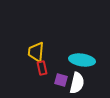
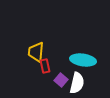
cyan ellipse: moved 1 px right
red rectangle: moved 3 px right, 2 px up
purple square: rotated 24 degrees clockwise
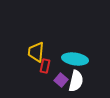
cyan ellipse: moved 8 px left, 1 px up
red rectangle: rotated 24 degrees clockwise
white semicircle: moved 1 px left, 2 px up
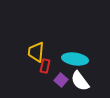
white semicircle: moved 4 px right; rotated 130 degrees clockwise
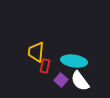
cyan ellipse: moved 1 px left, 2 px down
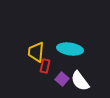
cyan ellipse: moved 4 px left, 12 px up
purple square: moved 1 px right, 1 px up
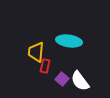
cyan ellipse: moved 1 px left, 8 px up
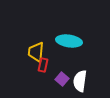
red rectangle: moved 2 px left, 1 px up
white semicircle: rotated 45 degrees clockwise
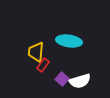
red rectangle: rotated 24 degrees clockwise
white semicircle: rotated 115 degrees counterclockwise
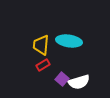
yellow trapezoid: moved 5 px right, 7 px up
red rectangle: rotated 24 degrees clockwise
white semicircle: moved 1 px left, 1 px down
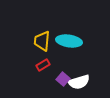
yellow trapezoid: moved 1 px right, 4 px up
purple square: moved 1 px right
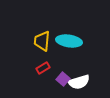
red rectangle: moved 3 px down
